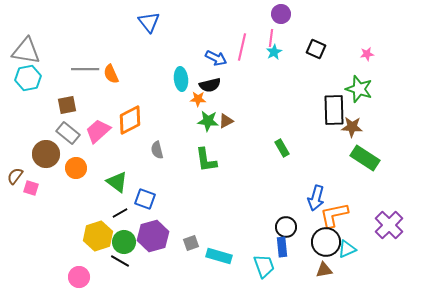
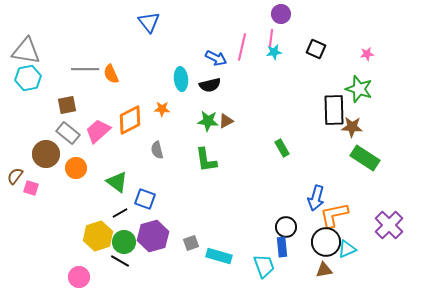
cyan star at (274, 52): rotated 21 degrees clockwise
orange star at (198, 99): moved 36 px left, 10 px down
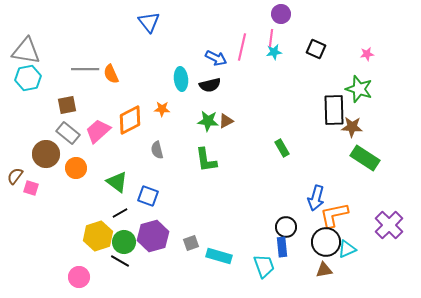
blue square at (145, 199): moved 3 px right, 3 px up
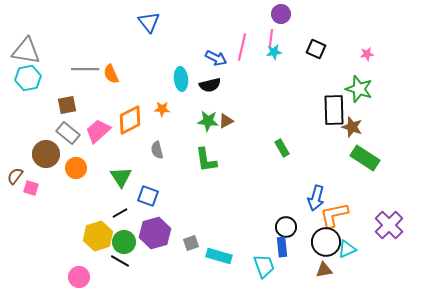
brown star at (352, 127): rotated 15 degrees clockwise
green triangle at (117, 182): moved 4 px right, 5 px up; rotated 20 degrees clockwise
purple hexagon at (153, 236): moved 2 px right, 3 px up
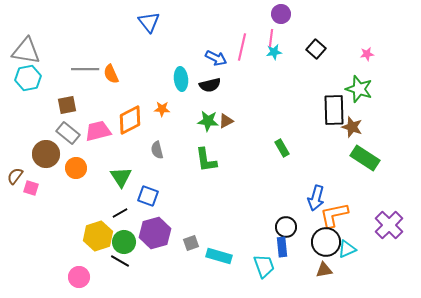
black square at (316, 49): rotated 18 degrees clockwise
pink trapezoid at (98, 131): rotated 28 degrees clockwise
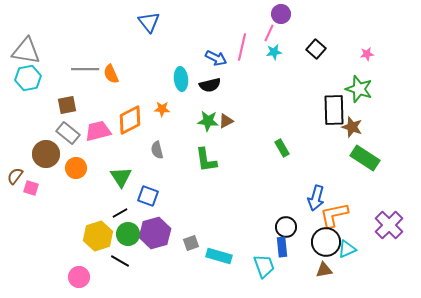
pink line at (271, 38): moved 2 px left, 5 px up; rotated 18 degrees clockwise
green circle at (124, 242): moved 4 px right, 8 px up
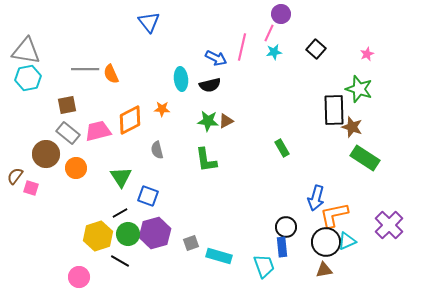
pink star at (367, 54): rotated 16 degrees counterclockwise
cyan triangle at (347, 249): moved 8 px up
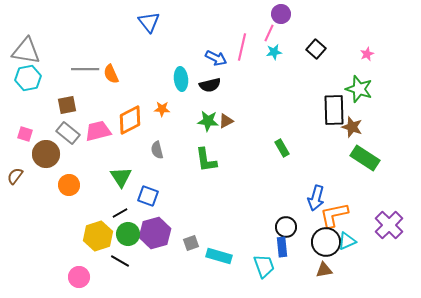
orange circle at (76, 168): moved 7 px left, 17 px down
pink square at (31, 188): moved 6 px left, 54 px up
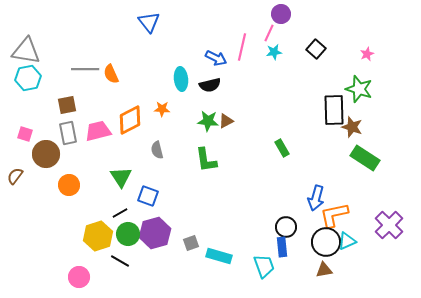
gray rectangle at (68, 133): rotated 40 degrees clockwise
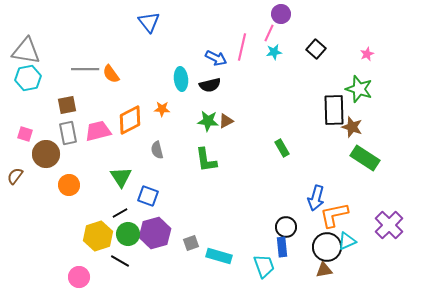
orange semicircle at (111, 74): rotated 12 degrees counterclockwise
black circle at (326, 242): moved 1 px right, 5 px down
